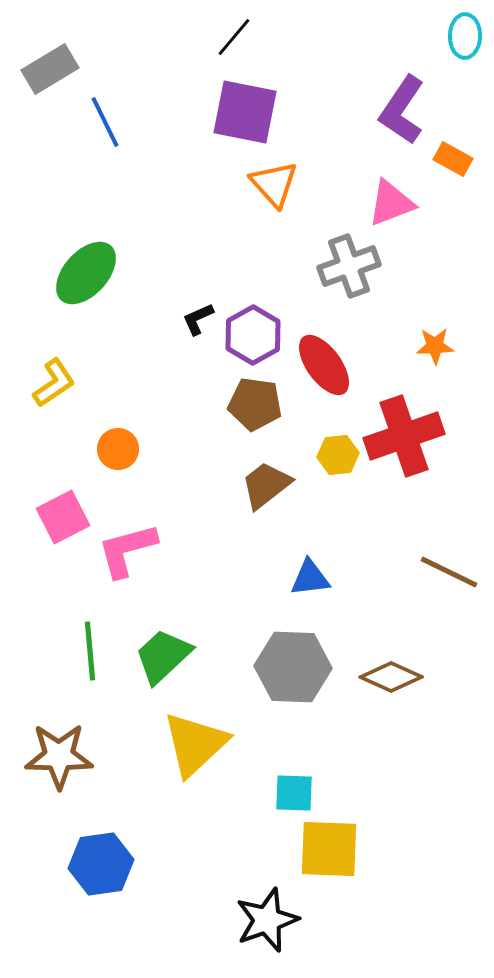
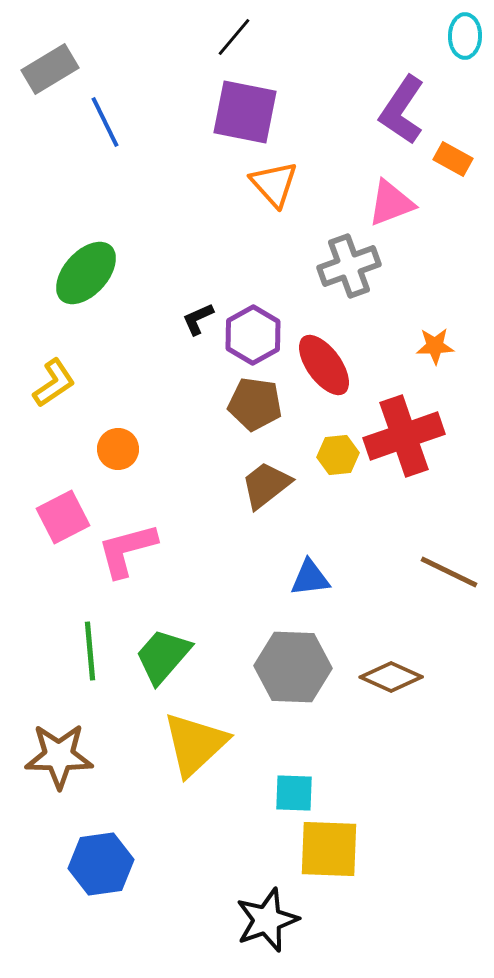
green trapezoid: rotated 6 degrees counterclockwise
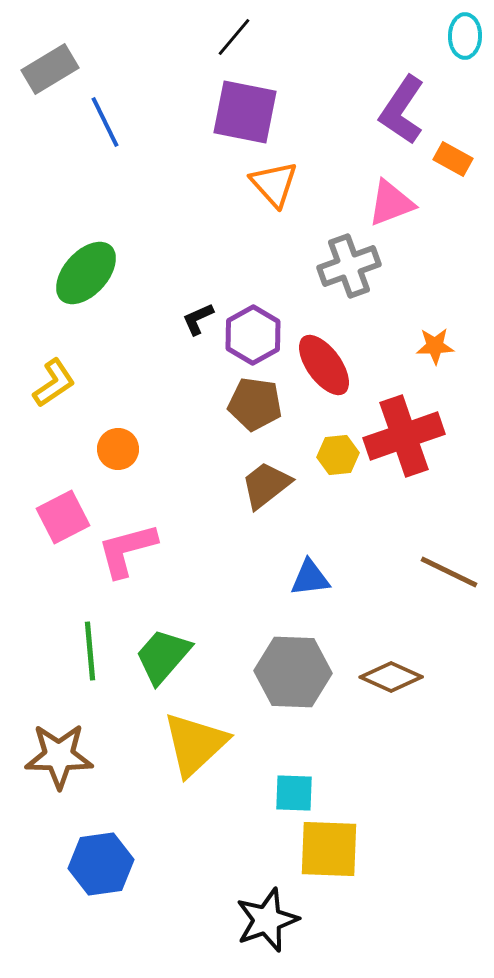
gray hexagon: moved 5 px down
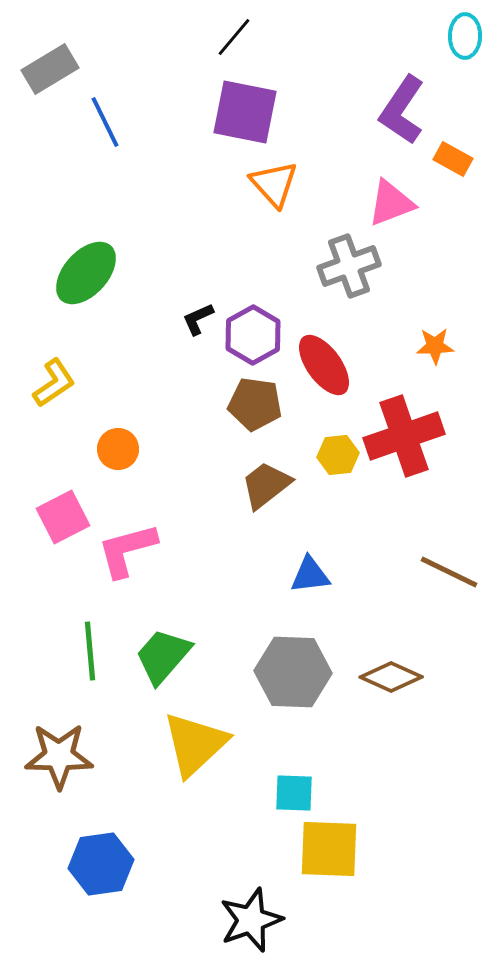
blue triangle: moved 3 px up
black star: moved 16 px left
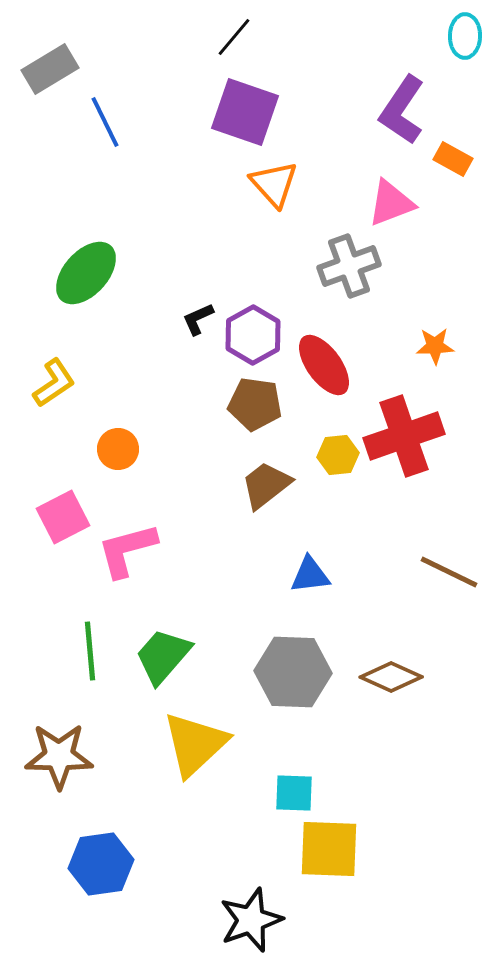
purple square: rotated 8 degrees clockwise
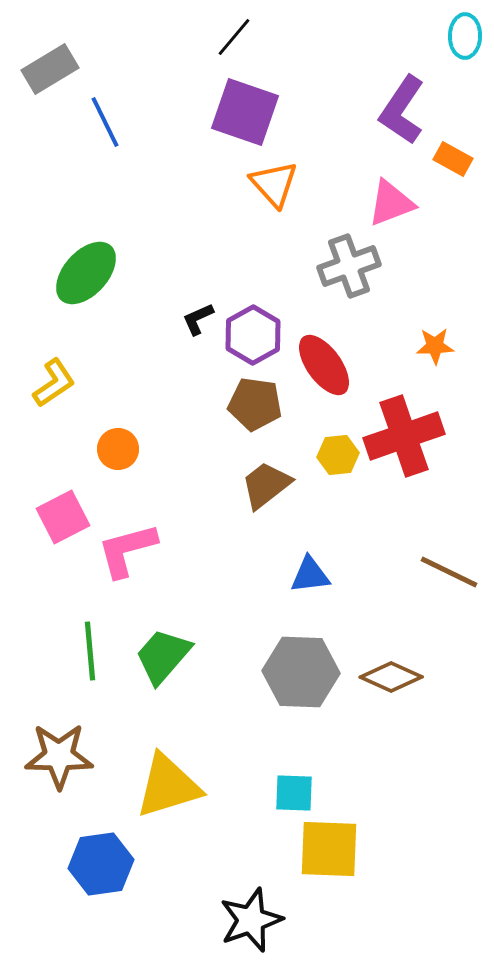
gray hexagon: moved 8 px right
yellow triangle: moved 27 px left, 42 px down; rotated 26 degrees clockwise
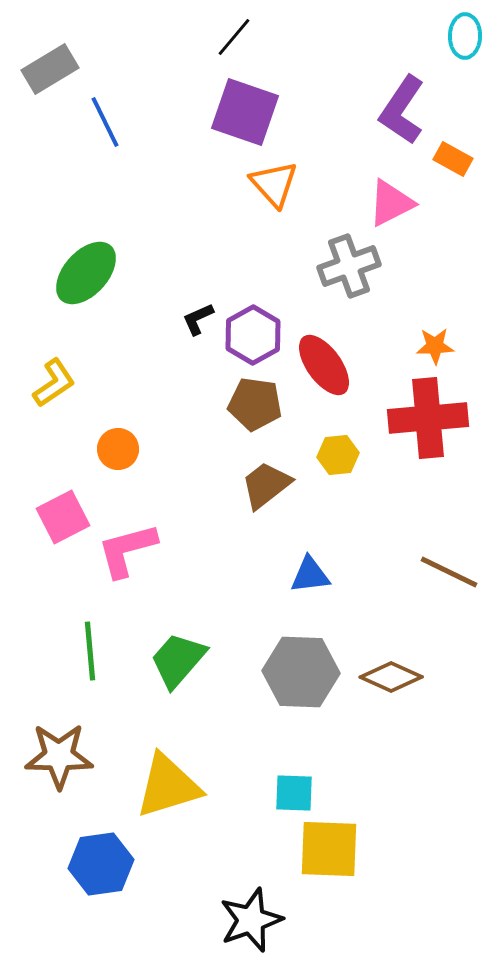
pink triangle: rotated 6 degrees counterclockwise
red cross: moved 24 px right, 18 px up; rotated 14 degrees clockwise
green trapezoid: moved 15 px right, 4 px down
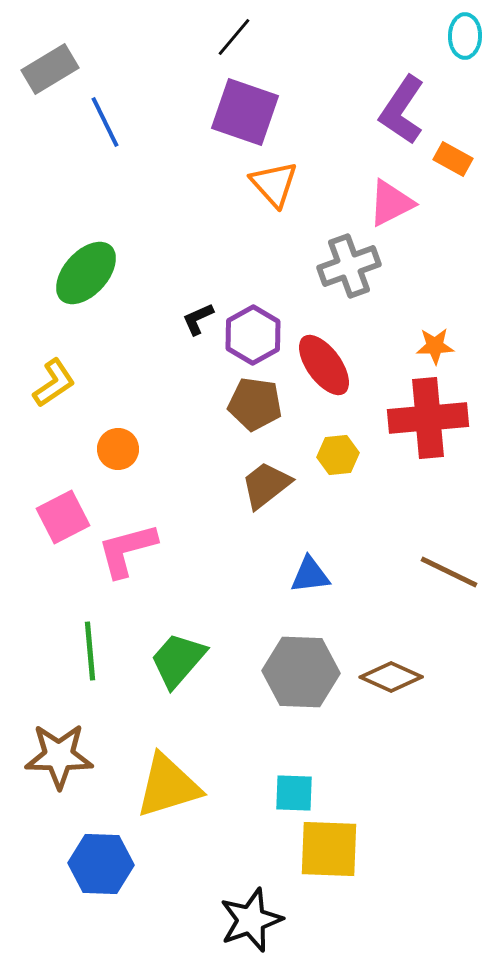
blue hexagon: rotated 10 degrees clockwise
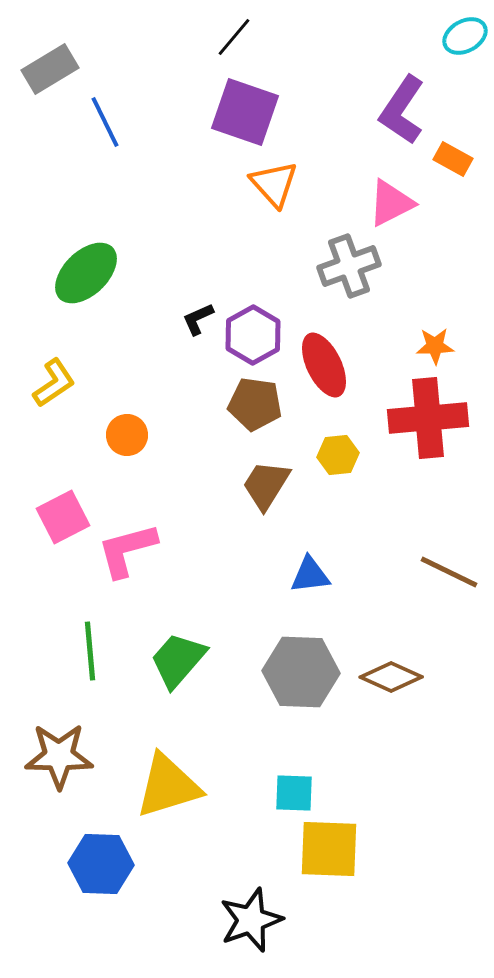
cyan ellipse: rotated 60 degrees clockwise
green ellipse: rotated 4 degrees clockwise
red ellipse: rotated 10 degrees clockwise
orange circle: moved 9 px right, 14 px up
brown trapezoid: rotated 20 degrees counterclockwise
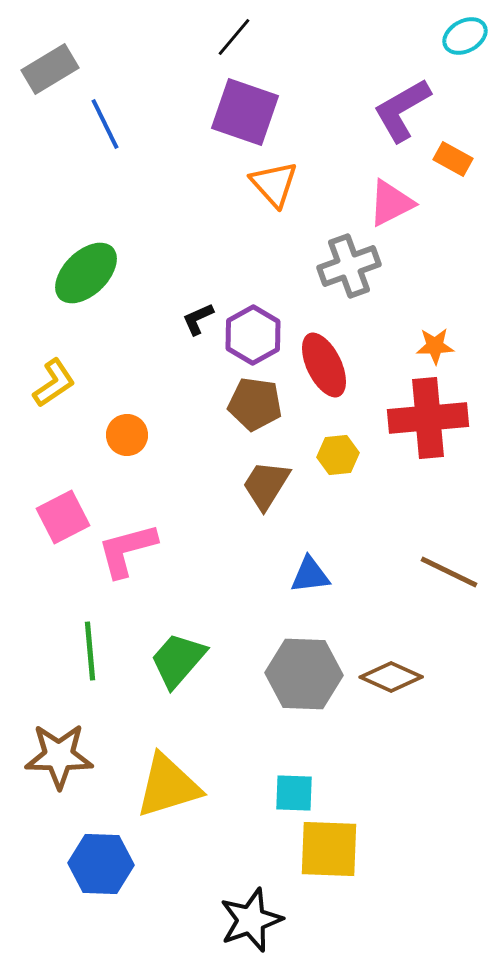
purple L-shape: rotated 26 degrees clockwise
blue line: moved 2 px down
gray hexagon: moved 3 px right, 2 px down
